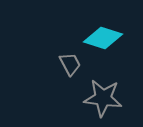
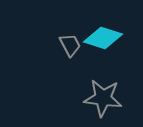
gray trapezoid: moved 19 px up
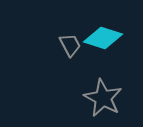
gray star: rotated 21 degrees clockwise
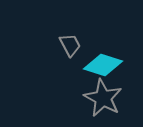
cyan diamond: moved 27 px down
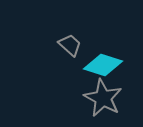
gray trapezoid: rotated 20 degrees counterclockwise
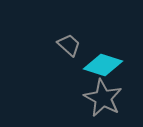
gray trapezoid: moved 1 px left
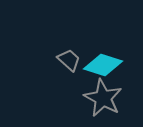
gray trapezoid: moved 15 px down
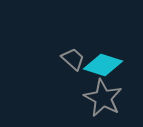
gray trapezoid: moved 4 px right, 1 px up
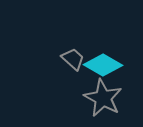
cyan diamond: rotated 12 degrees clockwise
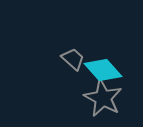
cyan diamond: moved 5 px down; rotated 18 degrees clockwise
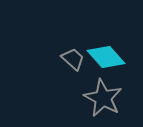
cyan diamond: moved 3 px right, 13 px up
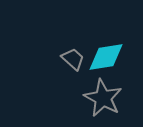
cyan diamond: rotated 57 degrees counterclockwise
